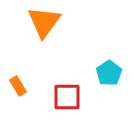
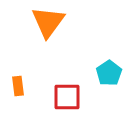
orange triangle: moved 4 px right
orange rectangle: rotated 24 degrees clockwise
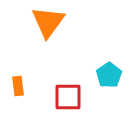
cyan pentagon: moved 2 px down
red square: moved 1 px right
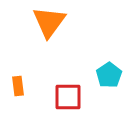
orange triangle: moved 1 px right
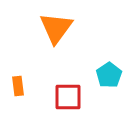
orange triangle: moved 7 px right, 6 px down
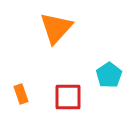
orange triangle: rotated 6 degrees clockwise
orange rectangle: moved 3 px right, 8 px down; rotated 12 degrees counterclockwise
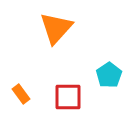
orange rectangle: rotated 18 degrees counterclockwise
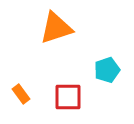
orange triangle: rotated 30 degrees clockwise
cyan pentagon: moved 2 px left, 5 px up; rotated 15 degrees clockwise
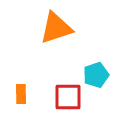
cyan pentagon: moved 11 px left, 5 px down
orange rectangle: rotated 36 degrees clockwise
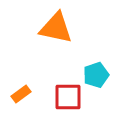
orange triangle: rotated 30 degrees clockwise
orange rectangle: rotated 54 degrees clockwise
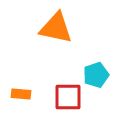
orange rectangle: rotated 42 degrees clockwise
